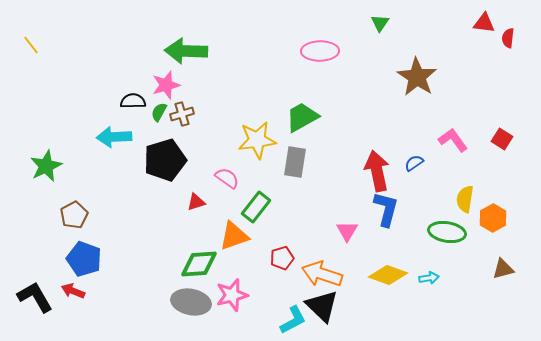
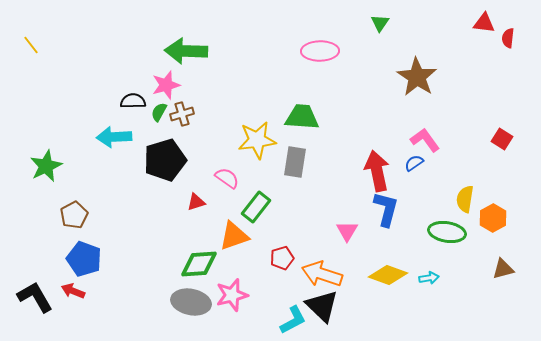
green trapezoid at (302, 117): rotated 33 degrees clockwise
pink L-shape at (453, 140): moved 28 px left
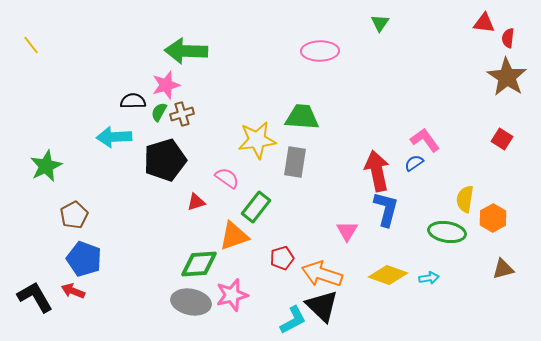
brown star at (417, 77): moved 90 px right
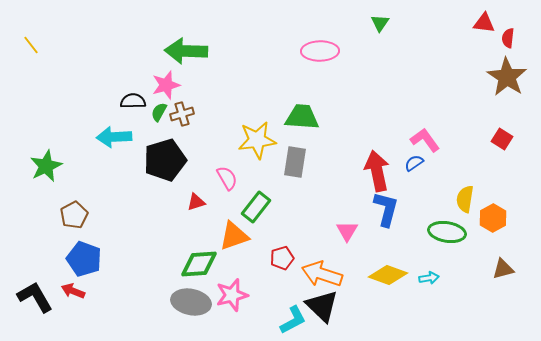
pink semicircle at (227, 178): rotated 25 degrees clockwise
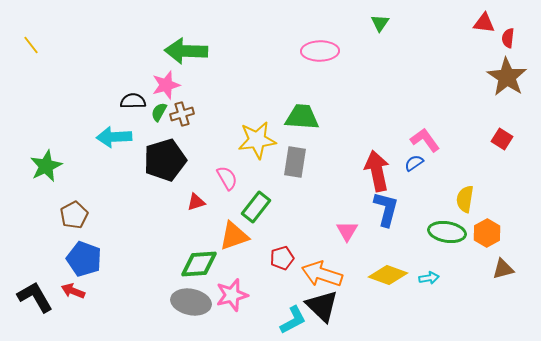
orange hexagon at (493, 218): moved 6 px left, 15 px down
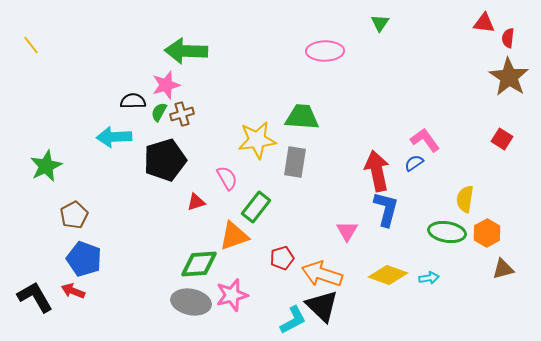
pink ellipse at (320, 51): moved 5 px right
brown star at (507, 77): moved 2 px right
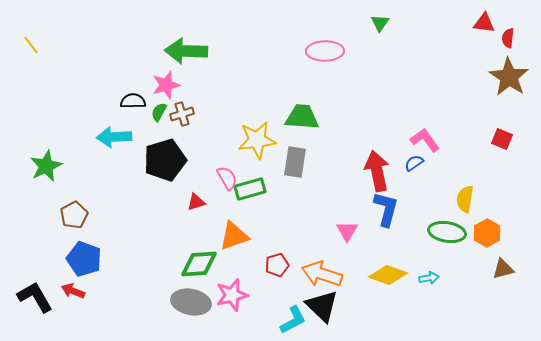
red square at (502, 139): rotated 10 degrees counterclockwise
green rectangle at (256, 207): moved 6 px left, 18 px up; rotated 36 degrees clockwise
red pentagon at (282, 258): moved 5 px left, 7 px down
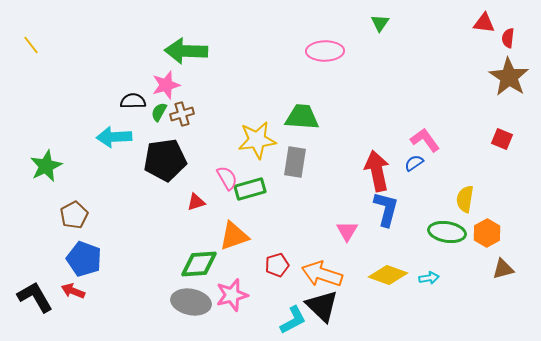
black pentagon at (165, 160): rotated 9 degrees clockwise
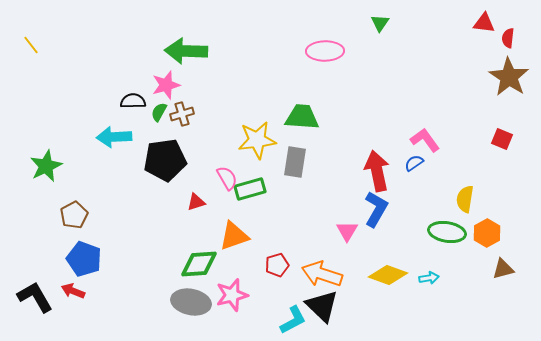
blue L-shape at (386, 209): moved 10 px left; rotated 15 degrees clockwise
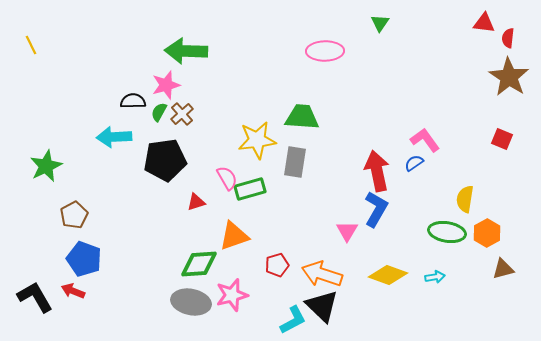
yellow line at (31, 45): rotated 12 degrees clockwise
brown cross at (182, 114): rotated 25 degrees counterclockwise
cyan arrow at (429, 278): moved 6 px right, 1 px up
